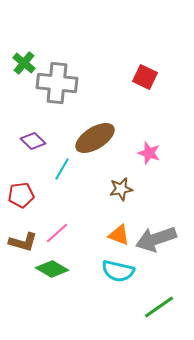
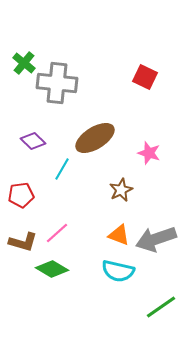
brown star: moved 1 px down; rotated 15 degrees counterclockwise
green line: moved 2 px right
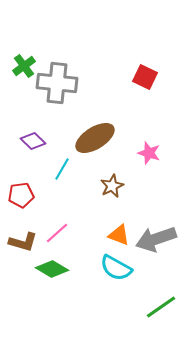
green cross: moved 3 px down; rotated 15 degrees clockwise
brown star: moved 9 px left, 4 px up
cyan semicircle: moved 2 px left, 3 px up; rotated 16 degrees clockwise
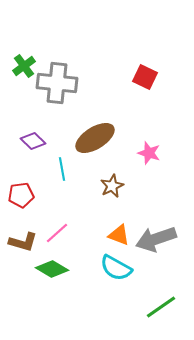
cyan line: rotated 40 degrees counterclockwise
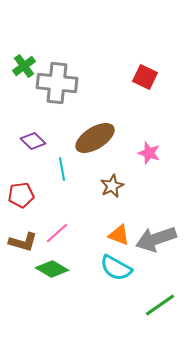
green line: moved 1 px left, 2 px up
